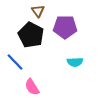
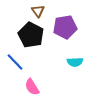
purple pentagon: rotated 10 degrees counterclockwise
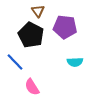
purple pentagon: rotated 15 degrees clockwise
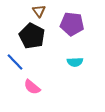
brown triangle: moved 1 px right
purple pentagon: moved 7 px right, 3 px up
black pentagon: moved 1 px right, 1 px down
pink semicircle: rotated 18 degrees counterclockwise
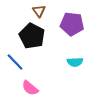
pink semicircle: moved 2 px left, 1 px down
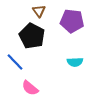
purple pentagon: moved 3 px up
